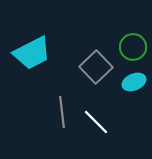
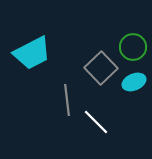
gray square: moved 5 px right, 1 px down
gray line: moved 5 px right, 12 px up
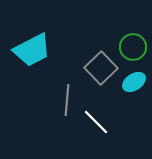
cyan trapezoid: moved 3 px up
cyan ellipse: rotated 10 degrees counterclockwise
gray line: rotated 12 degrees clockwise
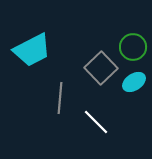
gray line: moved 7 px left, 2 px up
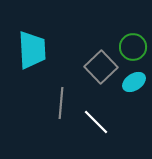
cyan trapezoid: rotated 66 degrees counterclockwise
gray square: moved 1 px up
gray line: moved 1 px right, 5 px down
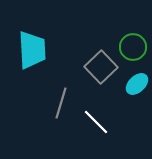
cyan ellipse: moved 3 px right, 2 px down; rotated 10 degrees counterclockwise
gray line: rotated 12 degrees clockwise
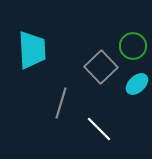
green circle: moved 1 px up
white line: moved 3 px right, 7 px down
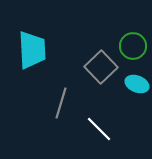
cyan ellipse: rotated 65 degrees clockwise
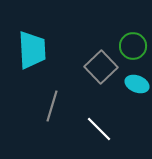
gray line: moved 9 px left, 3 px down
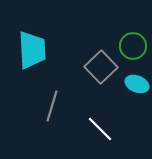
white line: moved 1 px right
